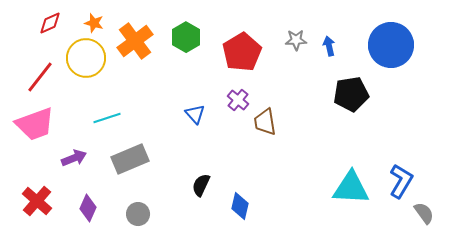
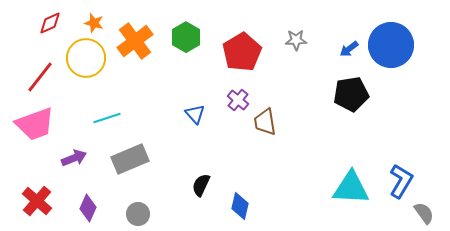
blue arrow: moved 20 px right, 3 px down; rotated 114 degrees counterclockwise
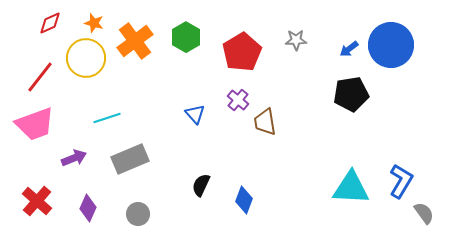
blue diamond: moved 4 px right, 6 px up; rotated 8 degrees clockwise
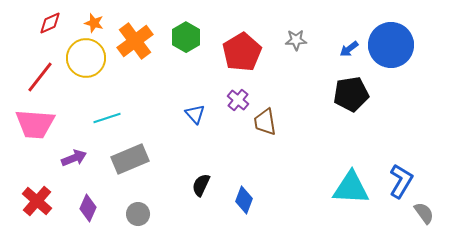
pink trapezoid: rotated 24 degrees clockwise
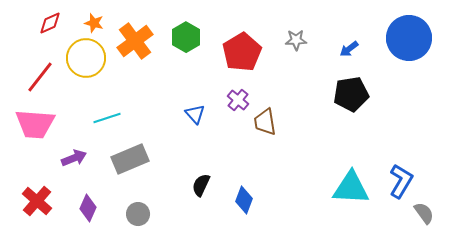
blue circle: moved 18 px right, 7 px up
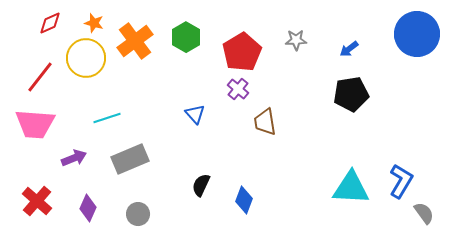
blue circle: moved 8 px right, 4 px up
purple cross: moved 11 px up
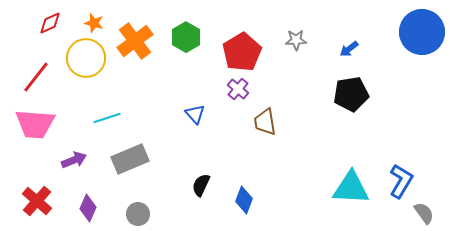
blue circle: moved 5 px right, 2 px up
red line: moved 4 px left
purple arrow: moved 2 px down
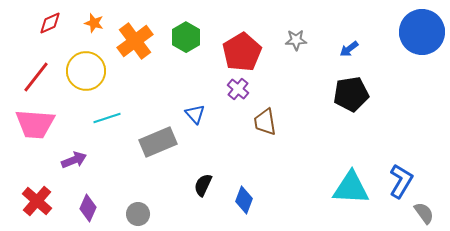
yellow circle: moved 13 px down
gray rectangle: moved 28 px right, 17 px up
black semicircle: moved 2 px right
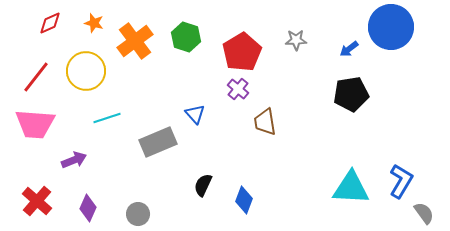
blue circle: moved 31 px left, 5 px up
green hexagon: rotated 12 degrees counterclockwise
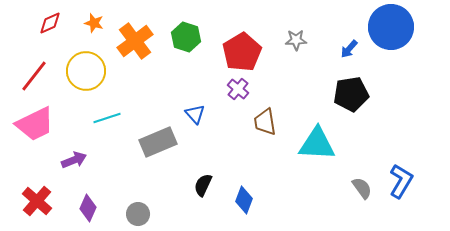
blue arrow: rotated 12 degrees counterclockwise
red line: moved 2 px left, 1 px up
pink trapezoid: rotated 30 degrees counterclockwise
cyan triangle: moved 34 px left, 44 px up
gray semicircle: moved 62 px left, 25 px up
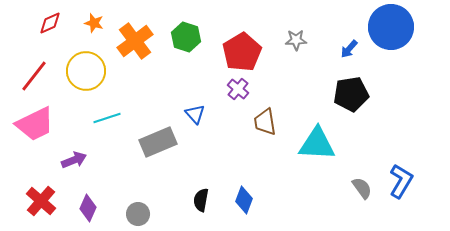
black semicircle: moved 2 px left, 15 px down; rotated 15 degrees counterclockwise
red cross: moved 4 px right
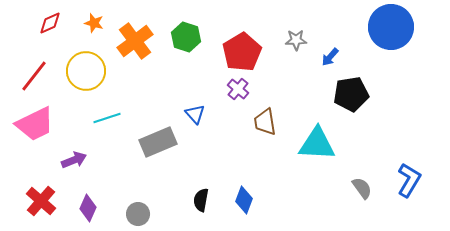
blue arrow: moved 19 px left, 8 px down
blue L-shape: moved 8 px right, 1 px up
